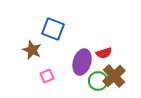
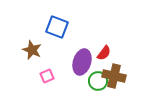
blue square: moved 4 px right, 2 px up
red semicircle: rotated 35 degrees counterclockwise
brown cross: rotated 35 degrees counterclockwise
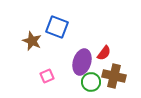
brown star: moved 9 px up
green circle: moved 7 px left, 1 px down
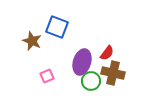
red semicircle: moved 3 px right
brown cross: moved 1 px left, 3 px up
green circle: moved 1 px up
